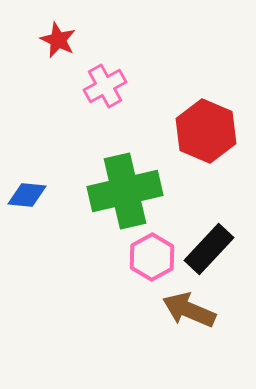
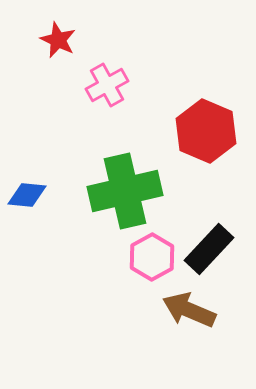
pink cross: moved 2 px right, 1 px up
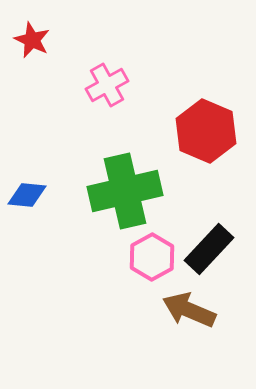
red star: moved 26 px left
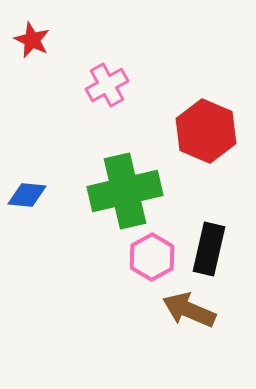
black rectangle: rotated 30 degrees counterclockwise
